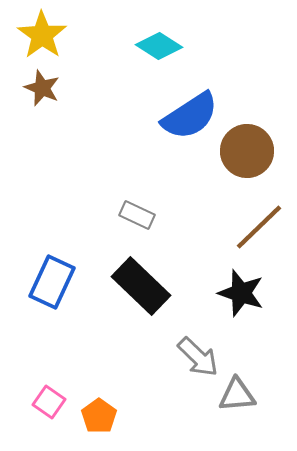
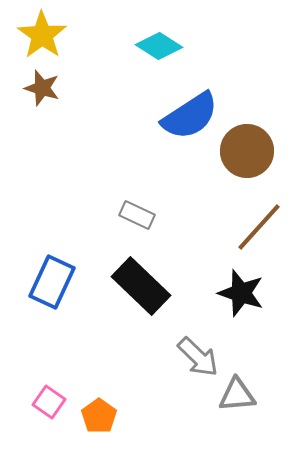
brown star: rotated 6 degrees counterclockwise
brown line: rotated 4 degrees counterclockwise
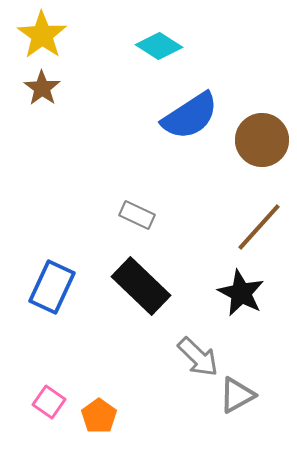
brown star: rotated 18 degrees clockwise
brown circle: moved 15 px right, 11 px up
blue rectangle: moved 5 px down
black star: rotated 9 degrees clockwise
gray triangle: rotated 24 degrees counterclockwise
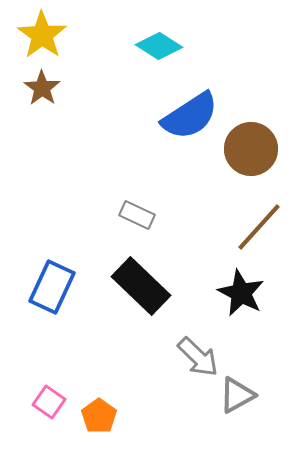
brown circle: moved 11 px left, 9 px down
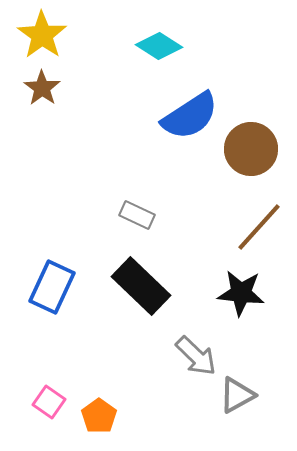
black star: rotated 21 degrees counterclockwise
gray arrow: moved 2 px left, 1 px up
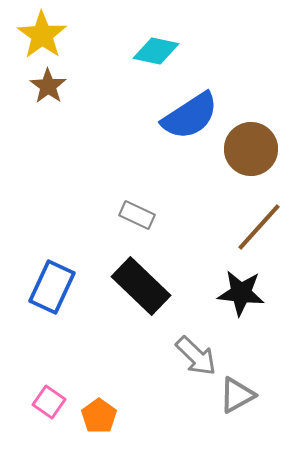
cyan diamond: moved 3 px left, 5 px down; rotated 21 degrees counterclockwise
brown star: moved 6 px right, 2 px up
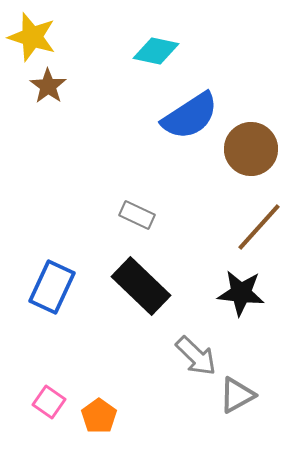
yellow star: moved 10 px left, 2 px down; rotated 18 degrees counterclockwise
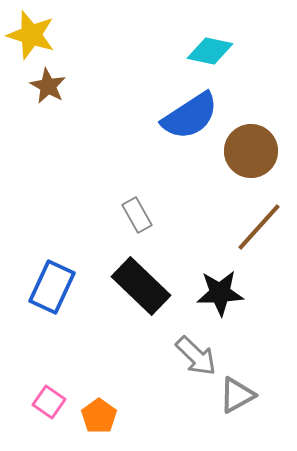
yellow star: moved 1 px left, 2 px up
cyan diamond: moved 54 px right
brown star: rotated 6 degrees counterclockwise
brown circle: moved 2 px down
gray rectangle: rotated 36 degrees clockwise
black star: moved 21 px left; rotated 9 degrees counterclockwise
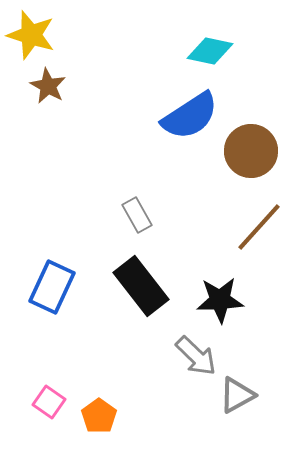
black rectangle: rotated 8 degrees clockwise
black star: moved 7 px down
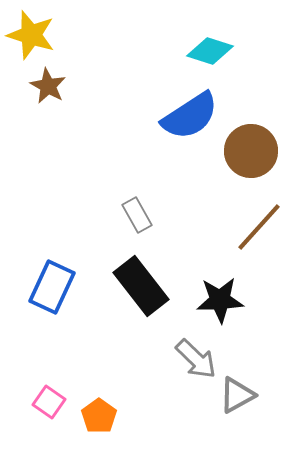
cyan diamond: rotated 6 degrees clockwise
gray arrow: moved 3 px down
